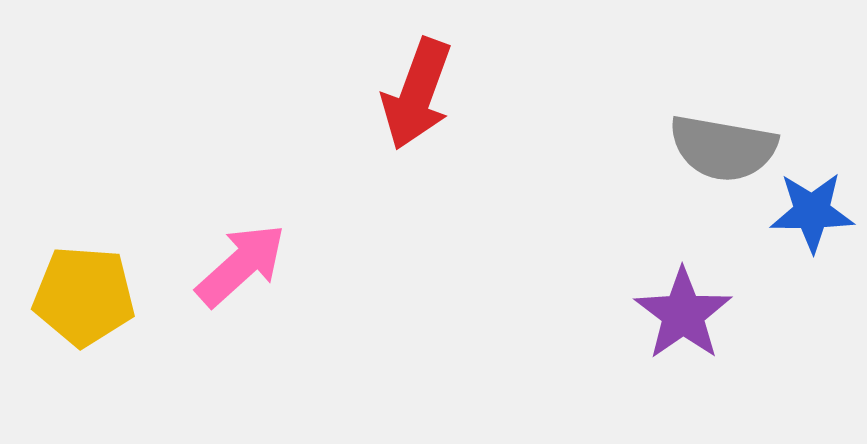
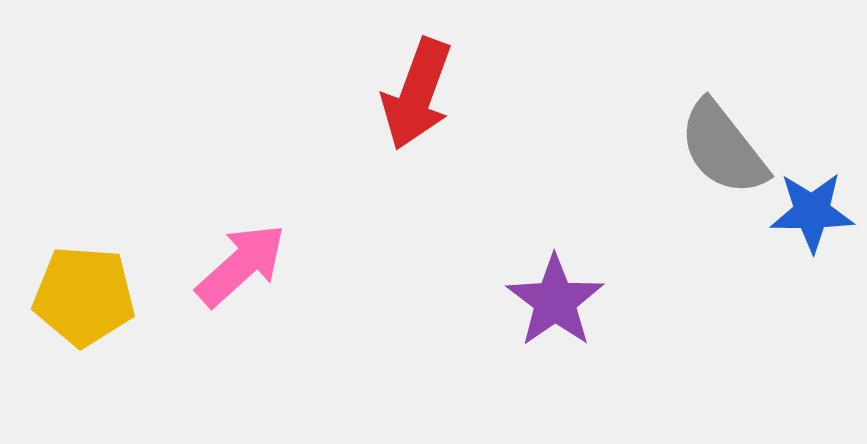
gray semicircle: rotated 42 degrees clockwise
purple star: moved 128 px left, 13 px up
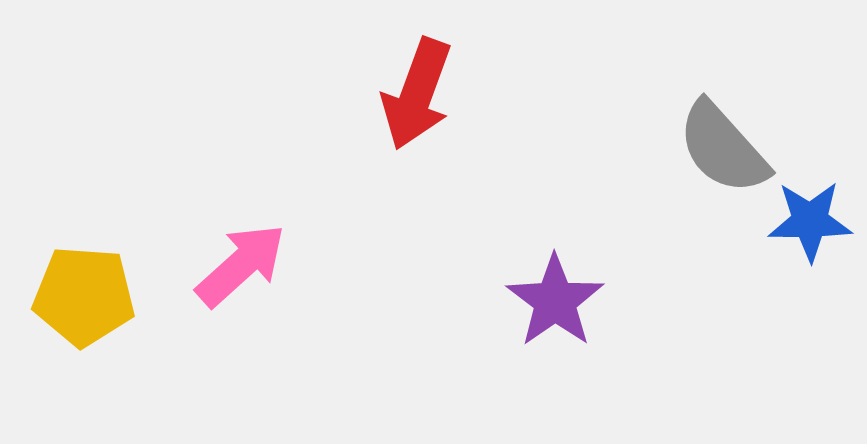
gray semicircle: rotated 4 degrees counterclockwise
blue star: moved 2 px left, 9 px down
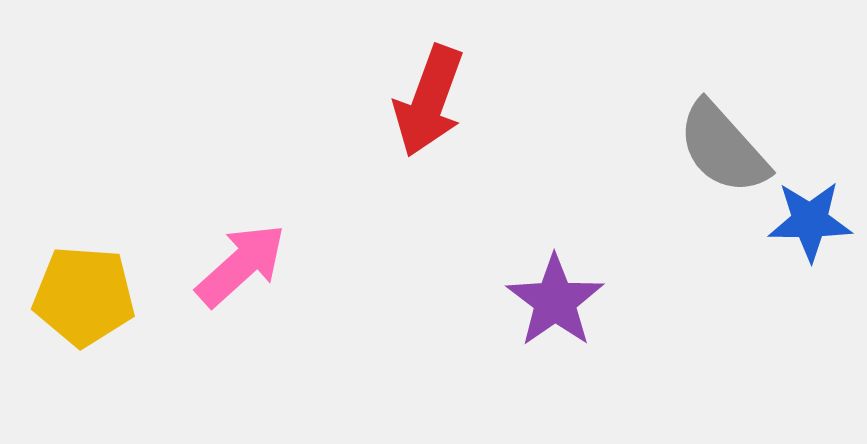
red arrow: moved 12 px right, 7 px down
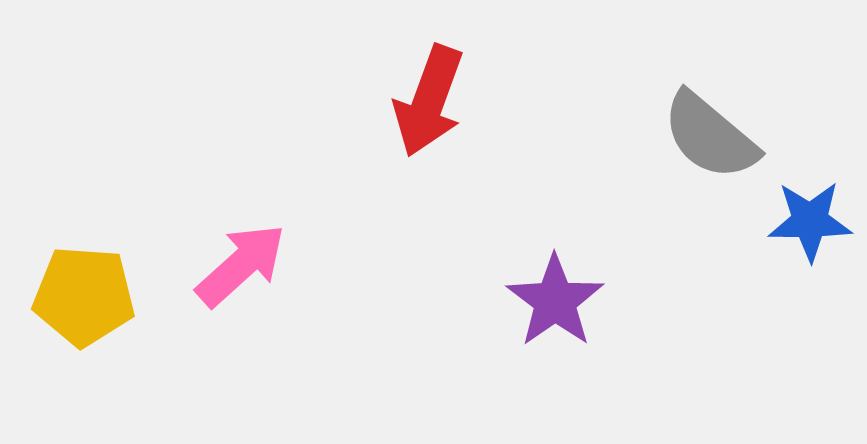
gray semicircle: moved 13 px left, 12 px up; rotated 8 degrees counterclockwise
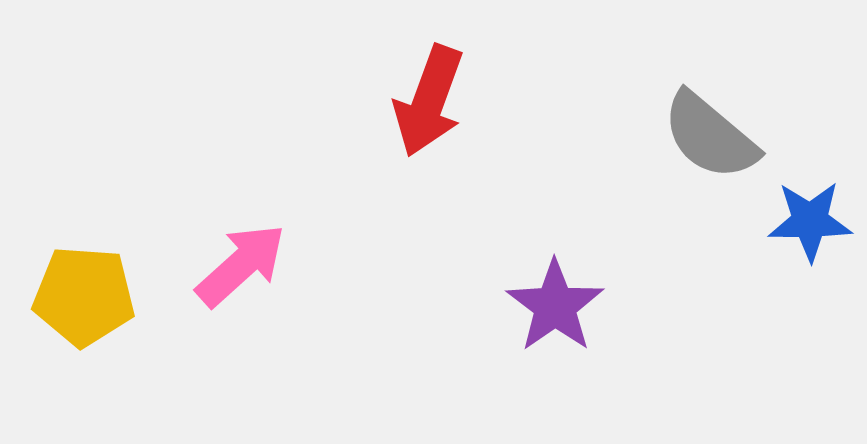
purple star: moved 5 px down
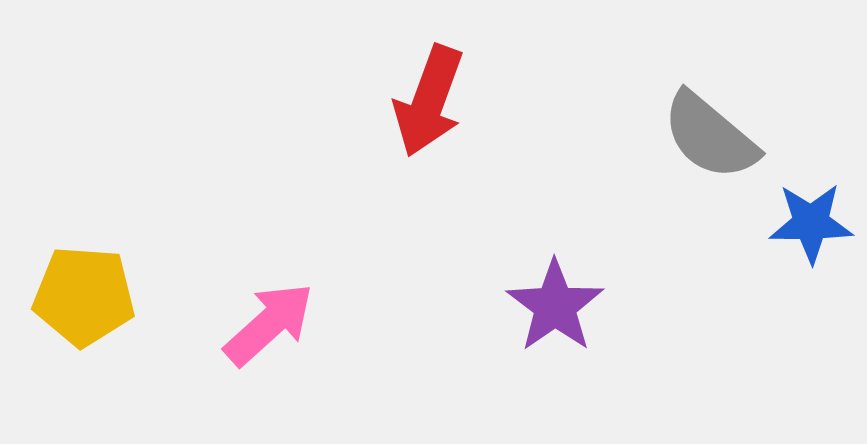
blue star: moved 1 px right, 2 px down
pink arrow: moved 28 px right, 59 px down
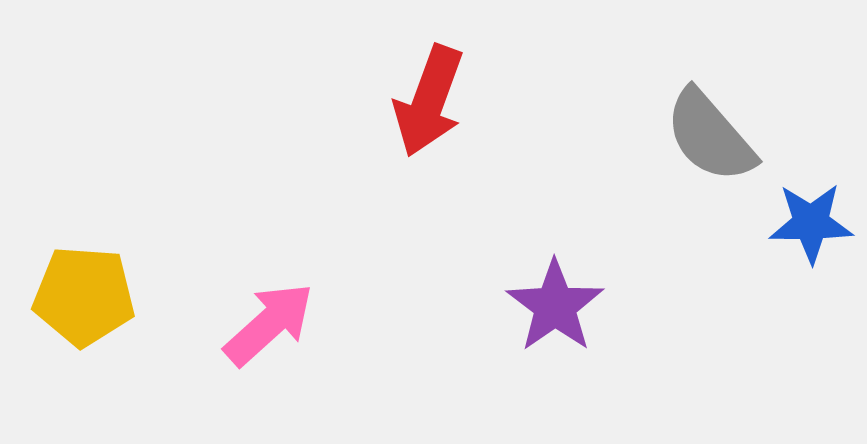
gray semicircle: rotated 9 degrees clockwise
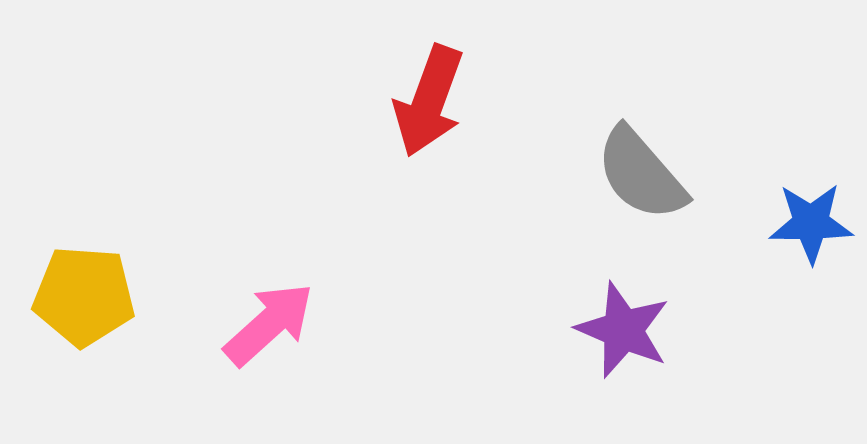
gray semicircle: moved 69 px left, 38 px down
purple star: moved 68 px right, 24 px down; rotated 14 degrees counterclockwise
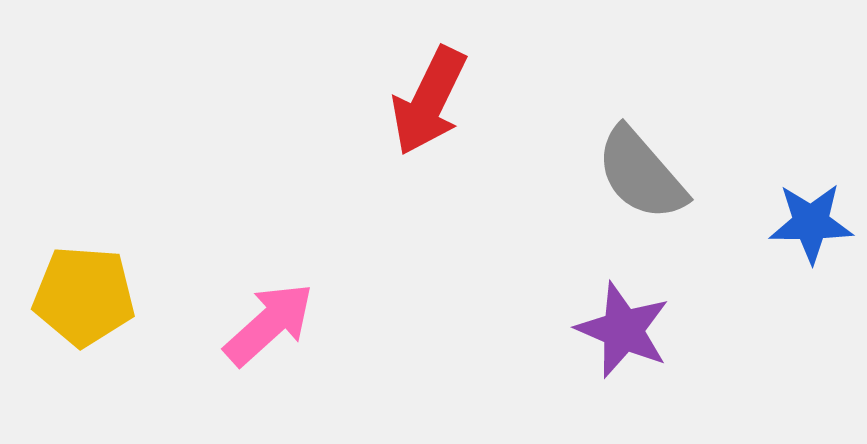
red arrow: rotated 6 degrees clockwise
